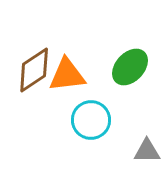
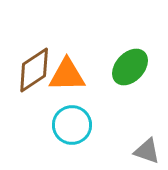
orange triangle: rotated 6 degrees clockwise
cyan circle: moved 19 px left, 5 px down
gray triangle: rotated 20 degrees clockwise
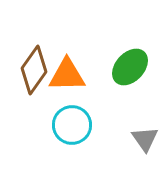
brown diamond: rotated 21 degrees counterclockwise
gray triangle: moved 2 px left, 12 px up; rotated 36 degrees clockwise
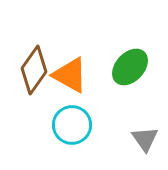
orange triangle: moved 3 px right; rotated 30 degrees clockwise
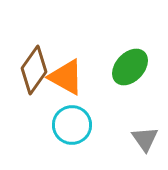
orange triangle: moved 4 px left, 2 px down
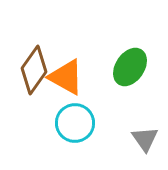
green ellipse: rotated 9 degrees counterclockwise
cyan circle: moved 3 px right, 2 px up
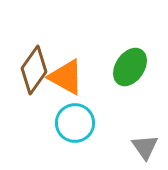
gray triangle: moved 8 px down
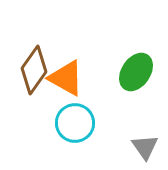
green ellipse: moved 6 px right, 5 px down
orange triangle: moved 1 px down
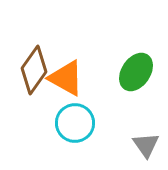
gray triangle: moved 1 px right, 2 px up
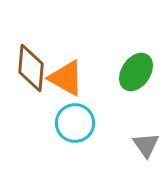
brown diamond: moved 3 px left, 2 px up; rotated 30 degrees counterclockwise
